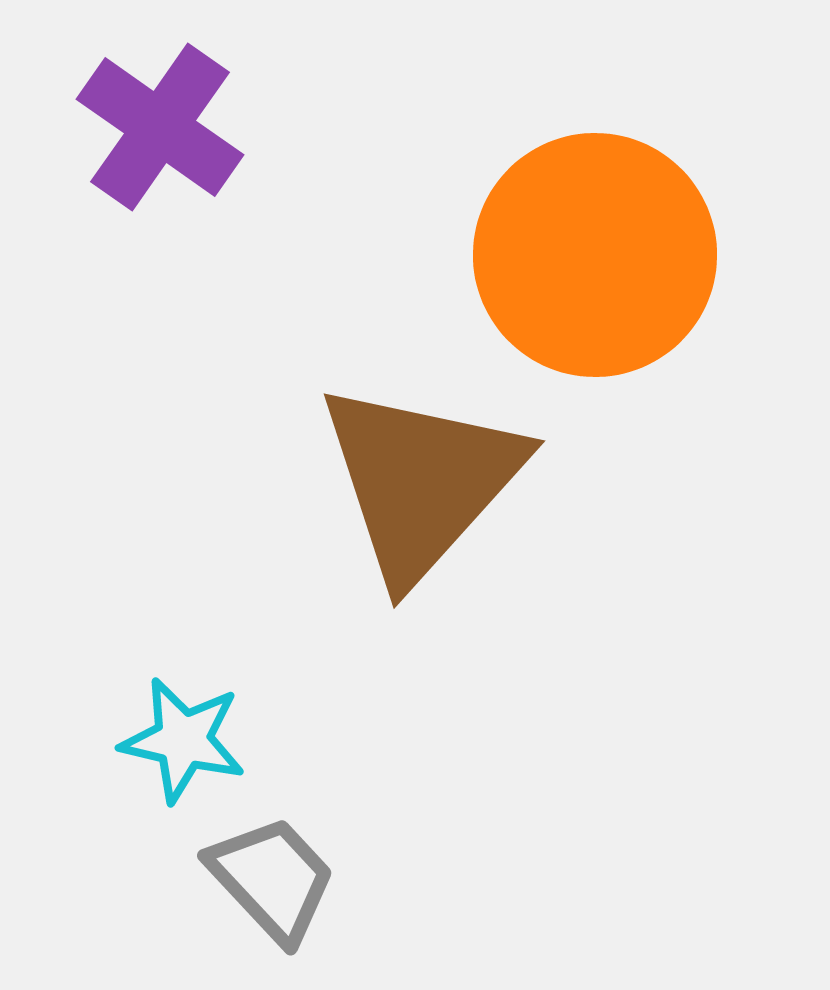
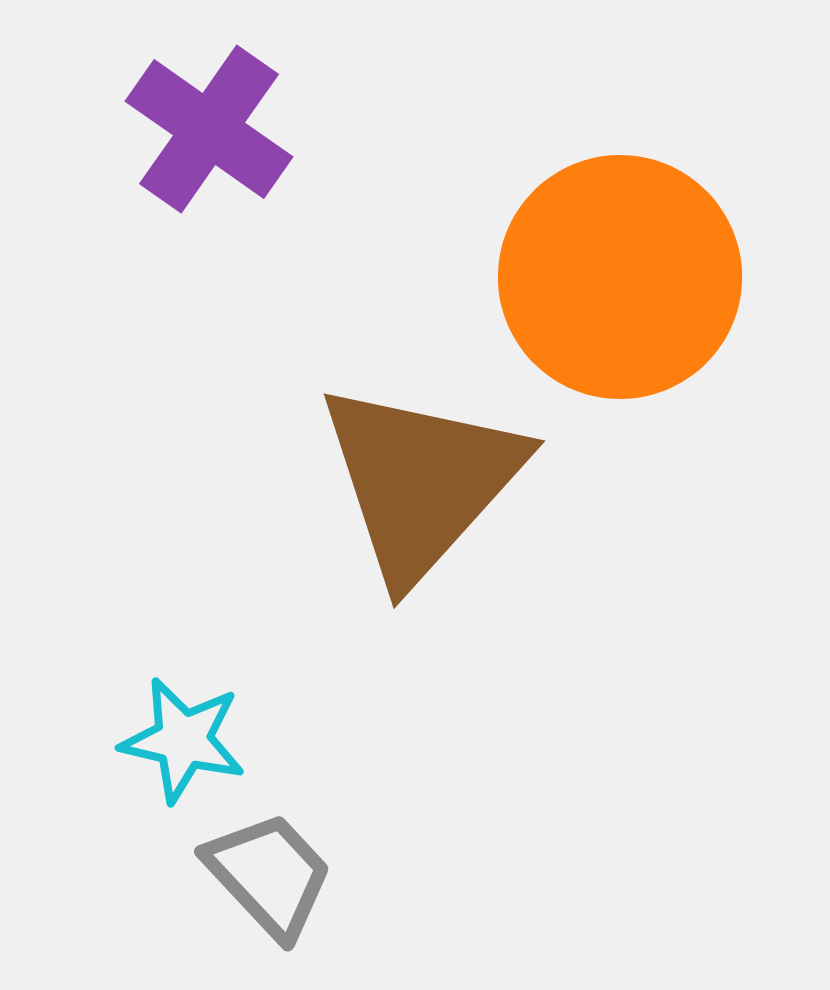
purple cross: moved 49 px right, 2 px down
orange circle: moved 25 px right, 22 px down
gray trapezoid: moved 3 px left, 4 px up
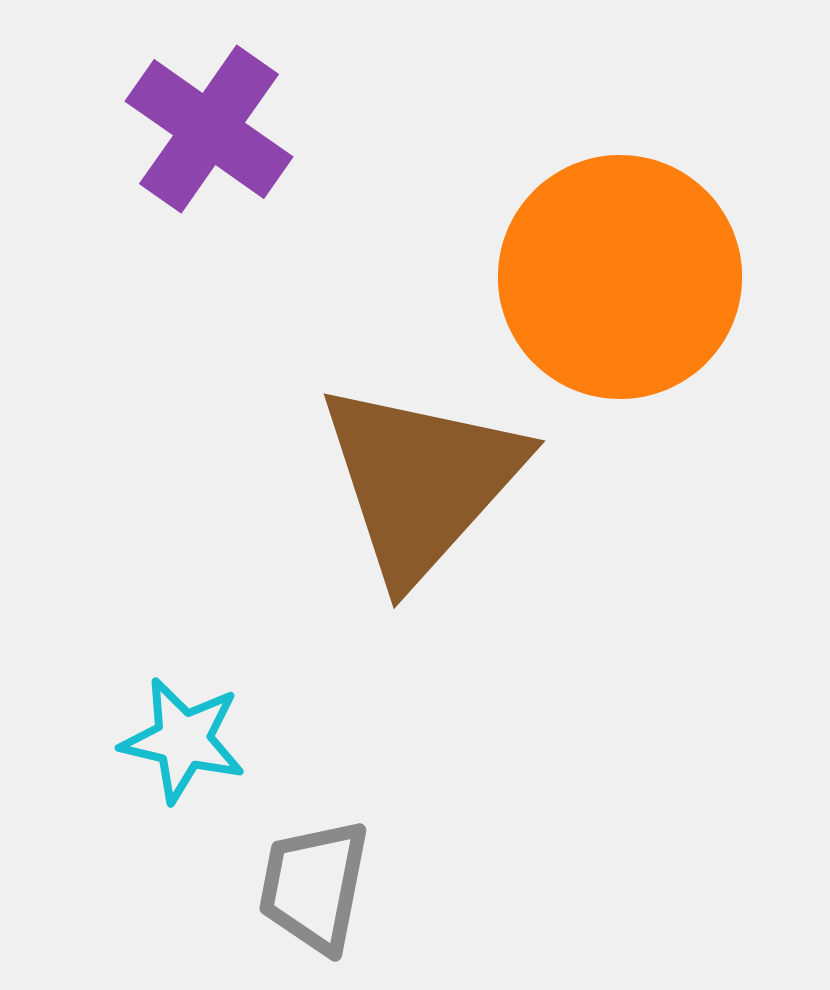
gray trapezoid: moved 45 px right, 11 px down; rotated 126 degrees counterclockwise
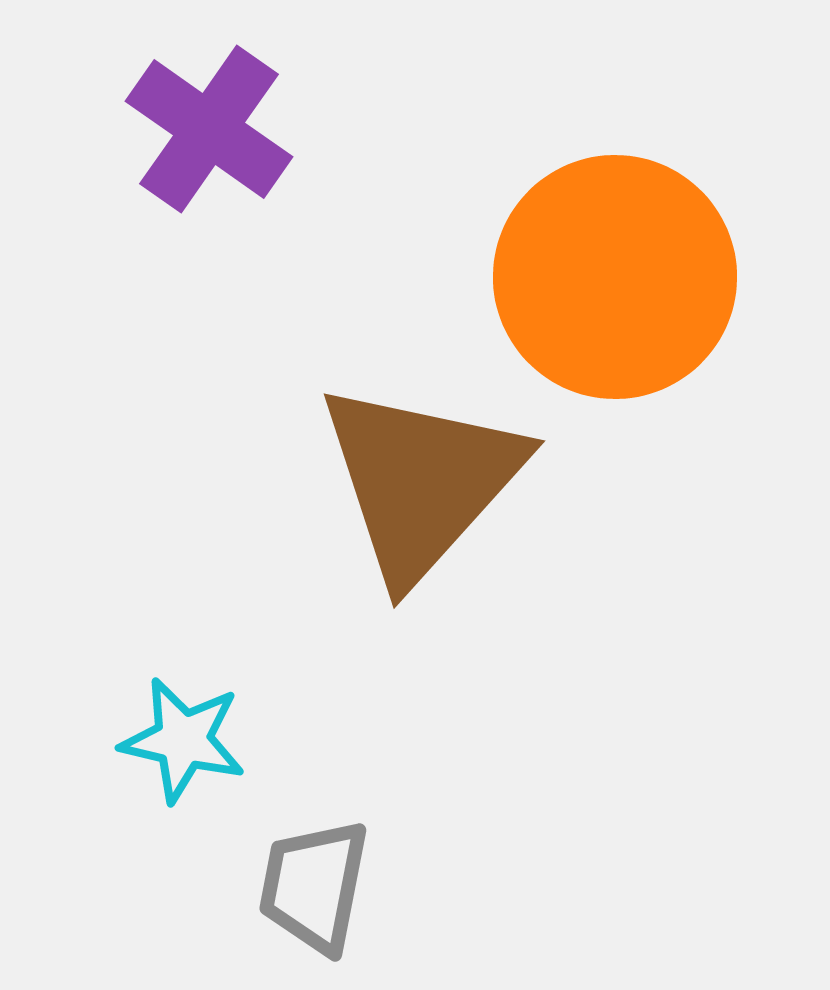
orange circle: moved 5 px left
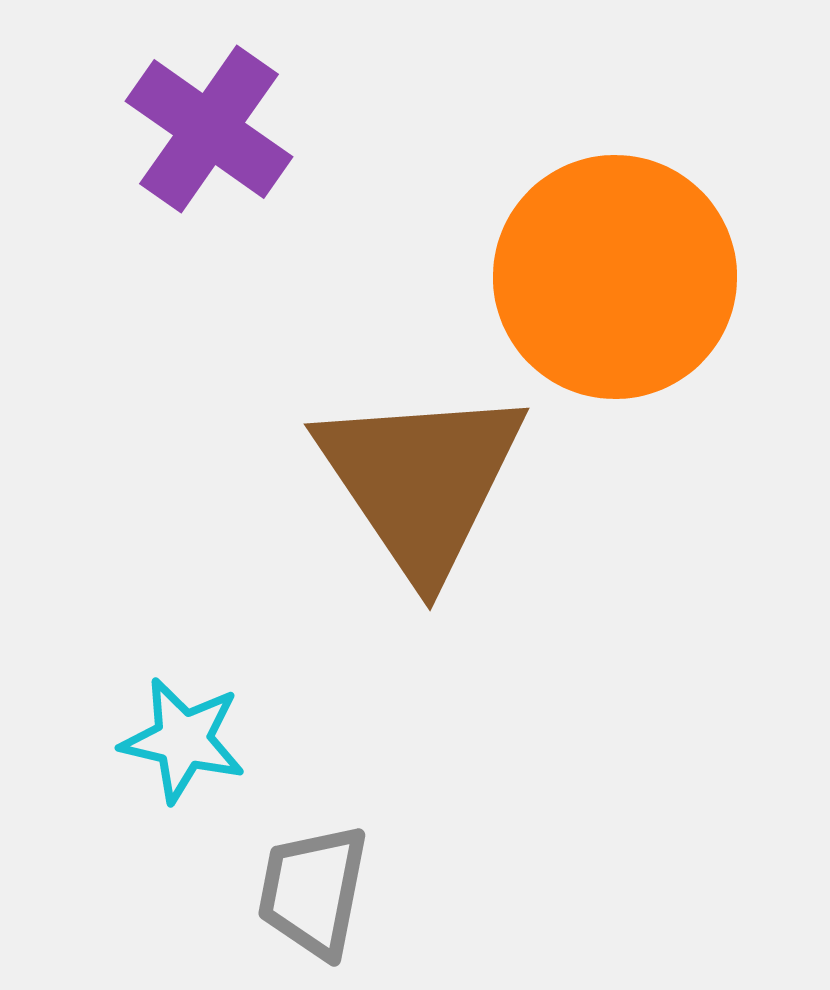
brown triangle: rotated 16 degrees counterclockwise
gray trapezoid: moved 1 px left, 5 px down
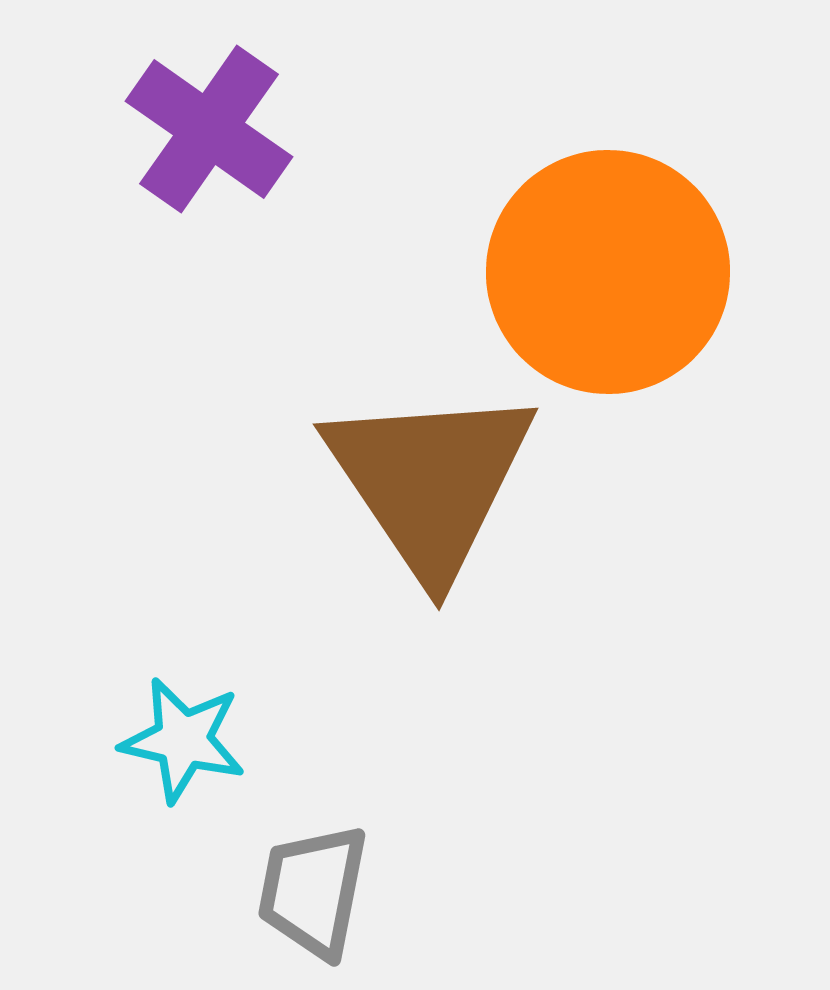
orange circle: moved 7 px left, 5 px up
brown triangle: moved 9 px right
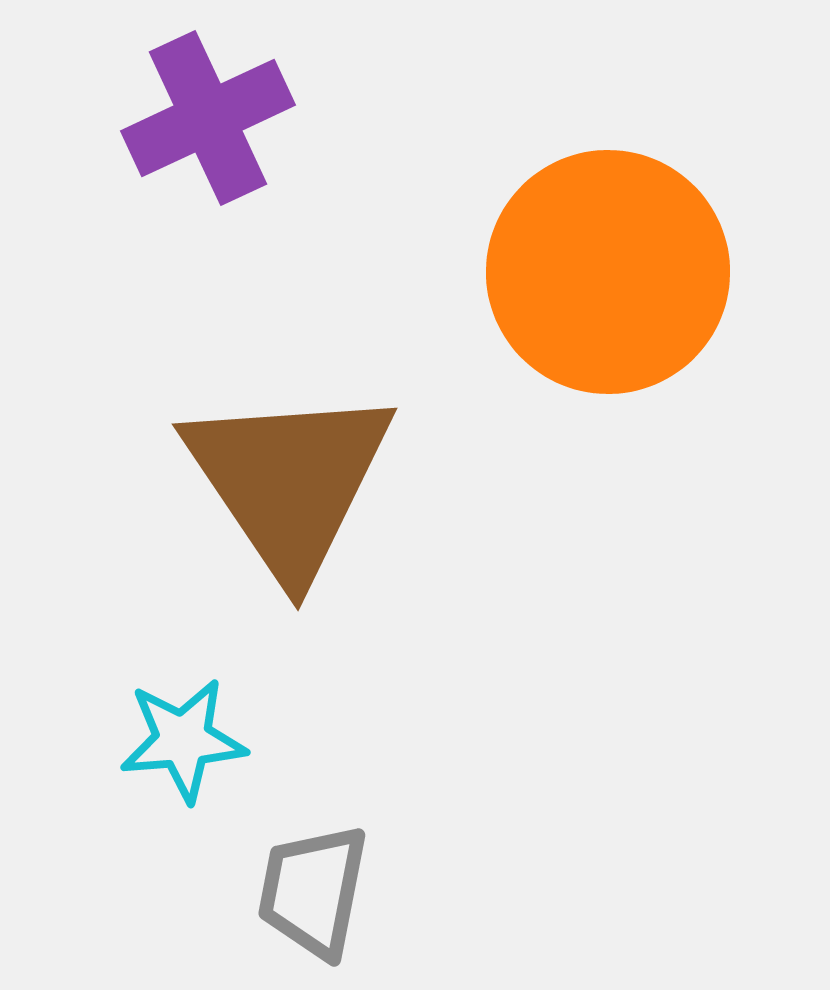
purple cross: moved 1 px left, 11 px up; rotated 30 degrees clockwise
brown triangle: moved 141 px left
cyan star: rotated 18 degrees counterclockwise
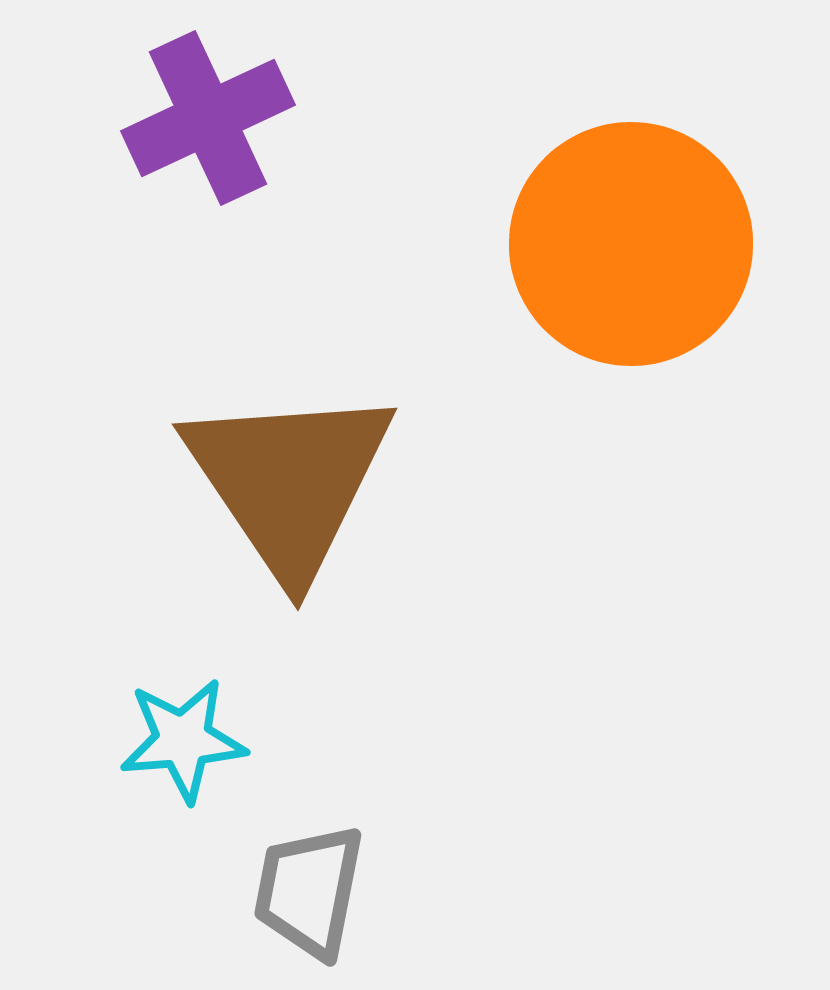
orange circle: moved 23 px right, 28 px up
gray trapezoid: moved 4 px left
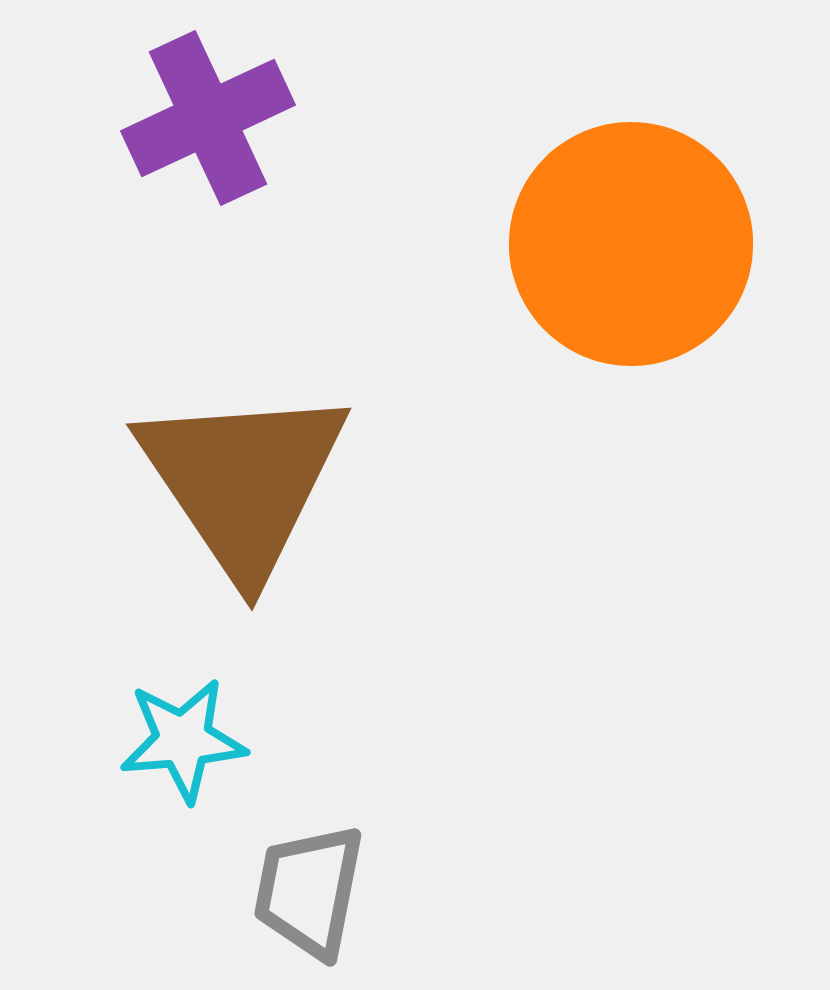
brown triangle: moved 46 px left
